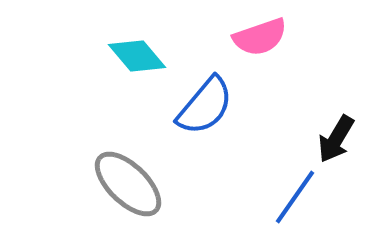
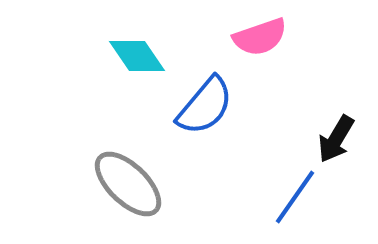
cyan diamond: rotated 6 degrees clockwise
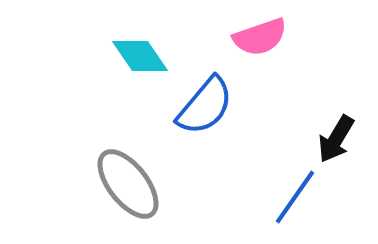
cyan diamond: moved 3 px right
gray ellipse: rotated 8 degrees clockwise
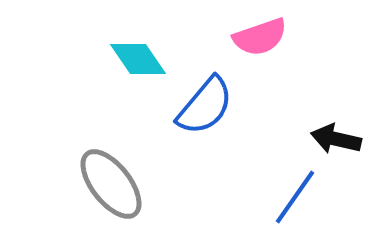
cyan diamond: moved 2 px left, 3 px down
black arrow: rotated 72 degrees clockwise
gray ellipse: moved 17 px left
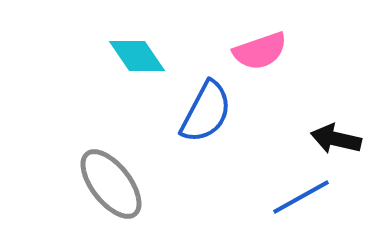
pink semicircle: moved 14 px down
cyan diamond: moved 1 px left, 3 px up
blue semicircle: moved 1 px right, 6 px down; rotated 12 degrees counterclockwise
blue line: moved 6 px right; rotated 26 degrees clockwise
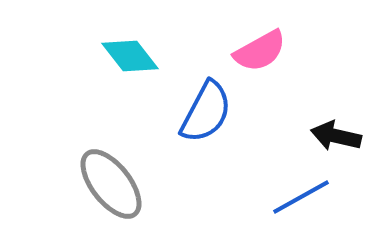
pink semicircle: rotated 10 degrees counterclockwise
cyan diamond: moved 7 px left; rotated 4 degrees counterclockwise
black arrow: moved 3 px up
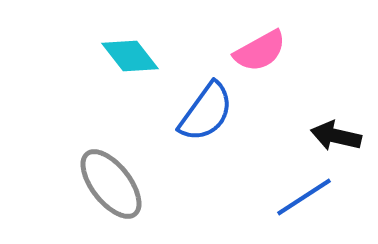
blue semicircle: rotated 8 degrees clockwise
blue line: moved 3 px right; rotated 4 degrees counterclockwise
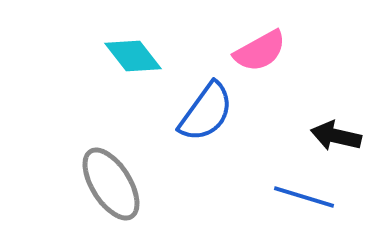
cyan diamond: moved 3 px right
gray ellipse: rotated 6 degrees clockwise
blue line: rotated 50 degrees clockwise
